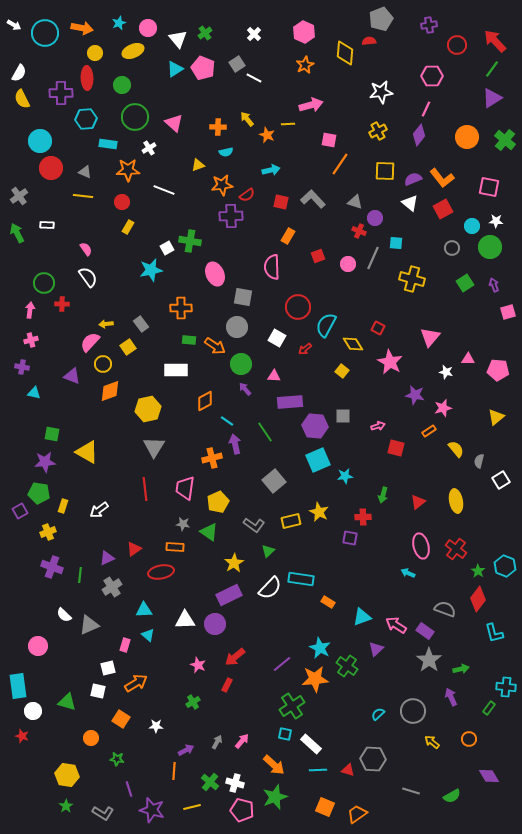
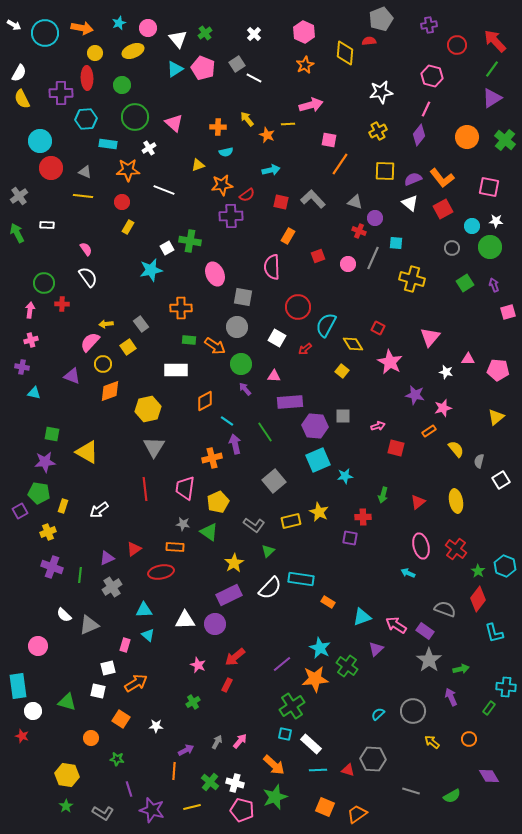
pink hexagon at (432, 76): rotated 15 degrees clockwise
pink arrow at (242, 741): moved 2 px left
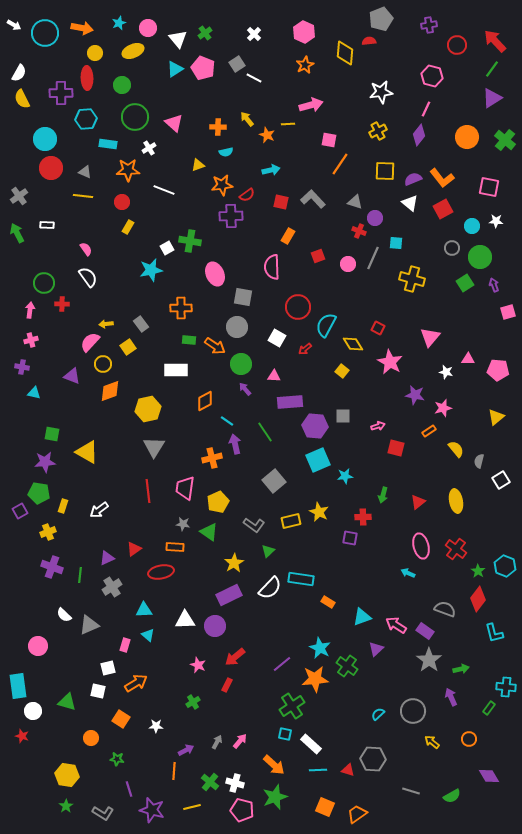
cyan circle at (40, 141): moved 5 px right, 2 px up
green circle at (490, 247): moved 10 px left, 10 px down
red line at (145, 489): moved 3 px right, 2 px down
purple circle at (215, 624): moved 2 px down
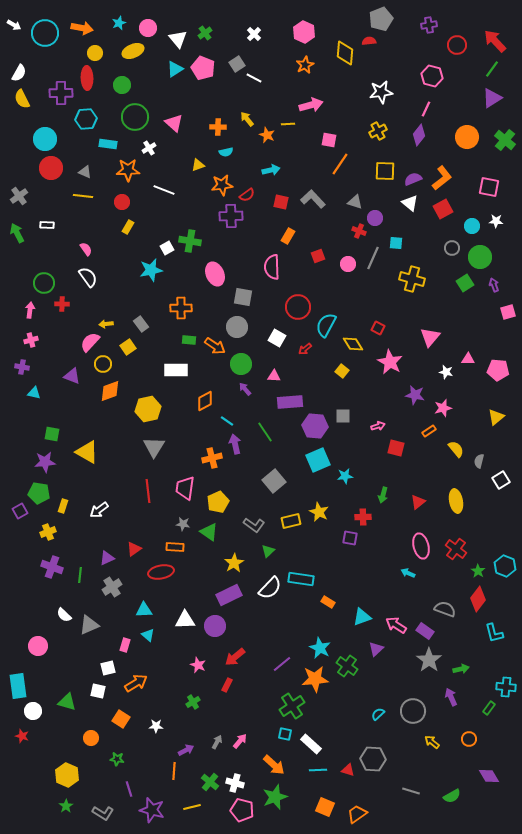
orange L-shape at (442, 178): rotated 90 degrees counterclockwise
yellow hexagon at (67, 775): rotated 15 degrees clockwise
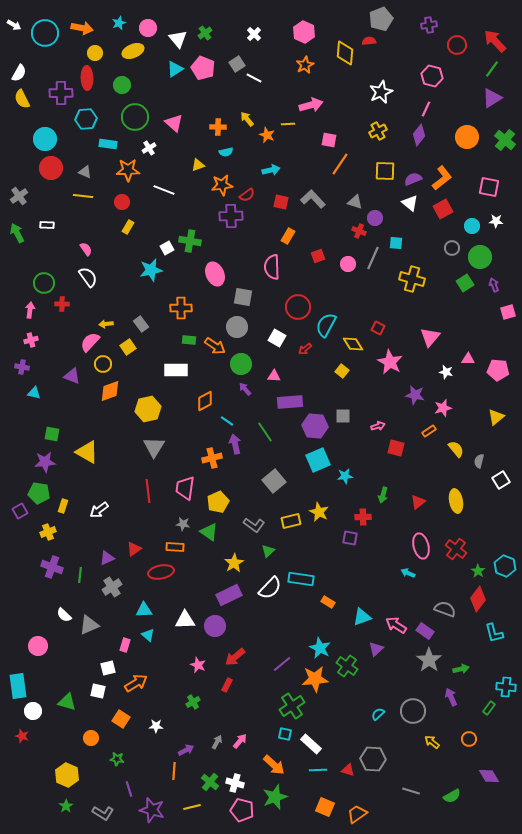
white star at (381, 92): rotated 15 degrees counterclockwise
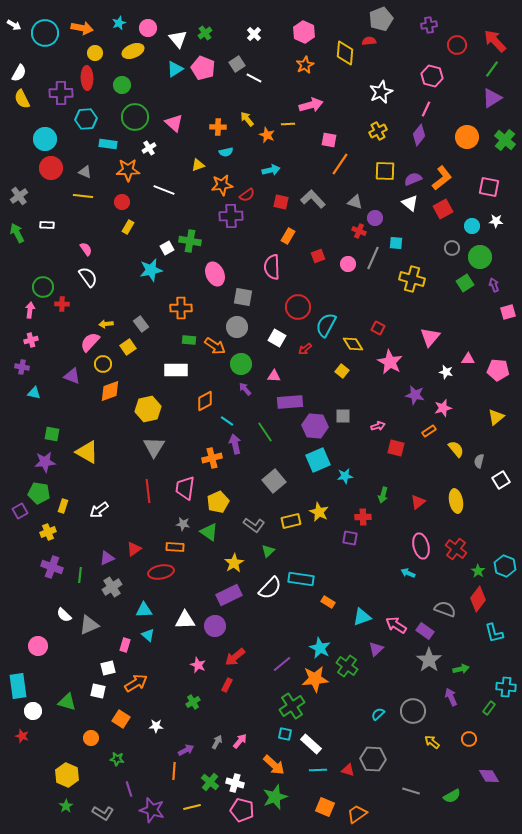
green circle at (44, 283): moved 1 px left, 4 px down
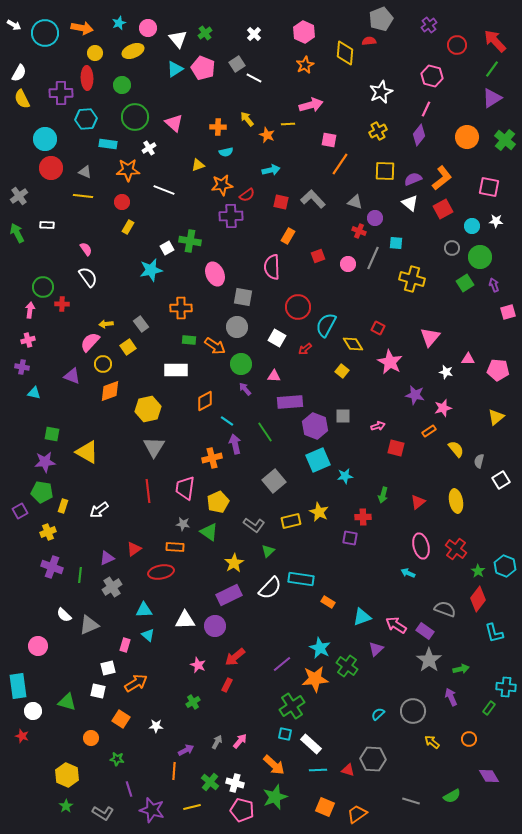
purple cross at (429, 25): rotated 28 degrees counterclockwise
pink cross at (31, 340): moved 3 px left
purple hexagon at (315, 426): rotated 15 degrees clockwise
green pentagon at (39, 493): moved 3 px right, 1 px up
gray line at (411, 791): moved 10 px down
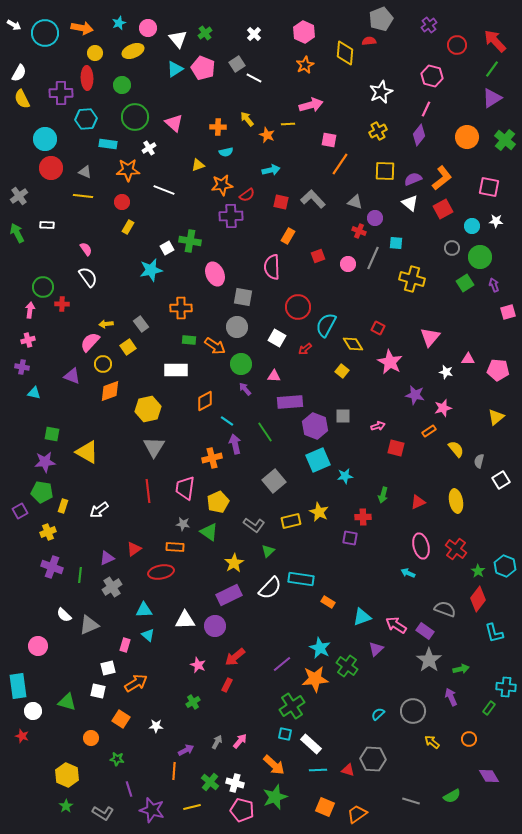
red triangle at (418, 502): rotated 14 degrees clockwise
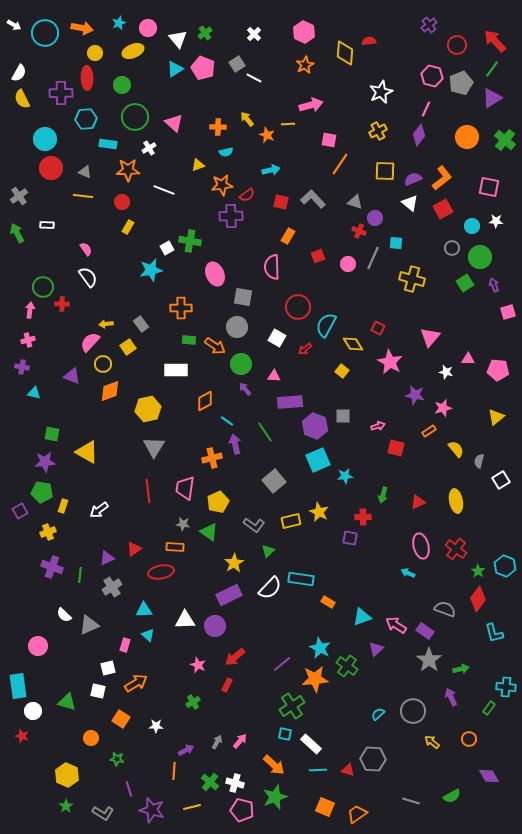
gray pentagon at (381, 19): moved 80 px right, 64 px down
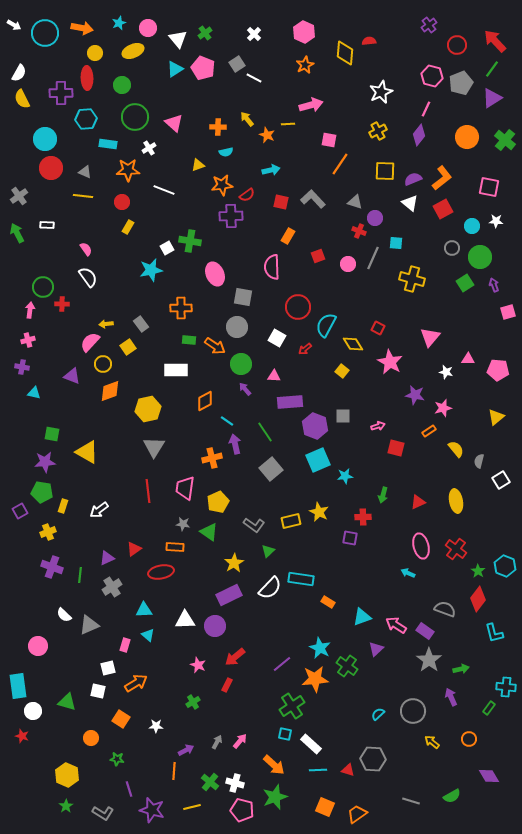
gray square at (274, 481): moved 3 px left, 12 px up
